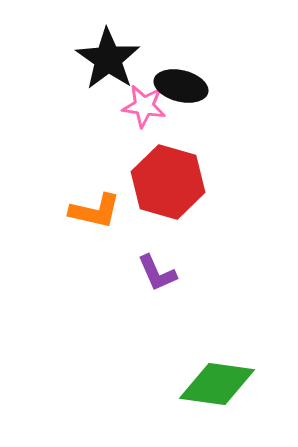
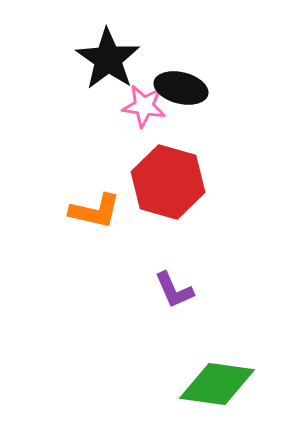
black ellipse: moved 2 px down
purple L-shape: moved 17 px right, 17 px down
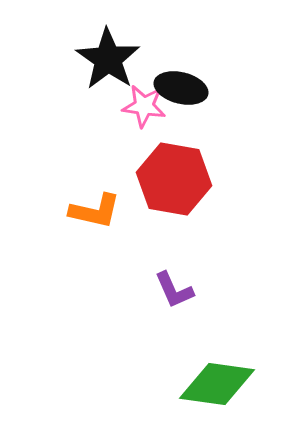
red hexagon: moved 6 px right, 3 px up; rotated 6 degrees counterclockwise
